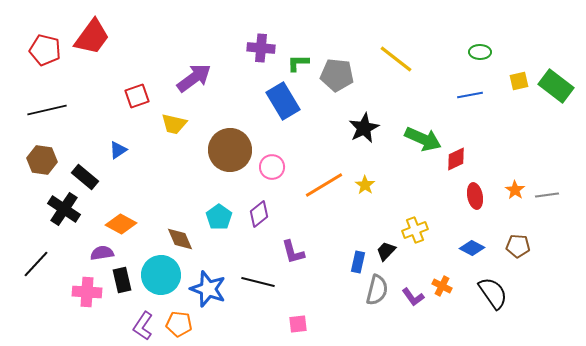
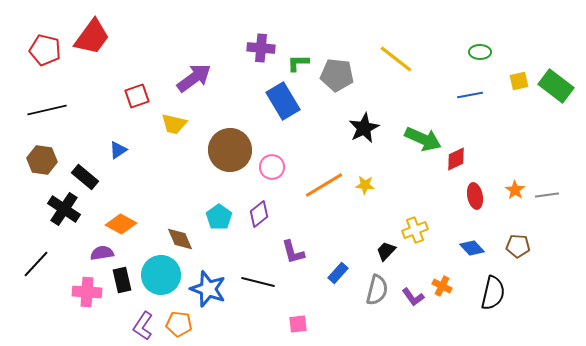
yellow star at (365, 185): rotated 30 degrees counterclockwise
blue diamond at (472, 248): rotated 20 degrees clockwise
blue rectangle at (358, 262): moved 20 px left, 11 px down; rotated 30 degrees clockwise
black semicircle at (493, 293): rotated 48 degrees clockwise
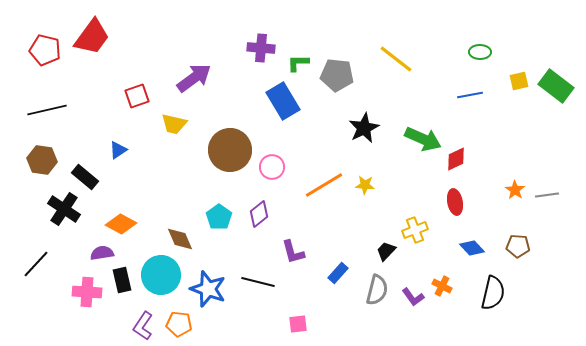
red ellipse at (475, 196): moved 20 px left, 6 px down
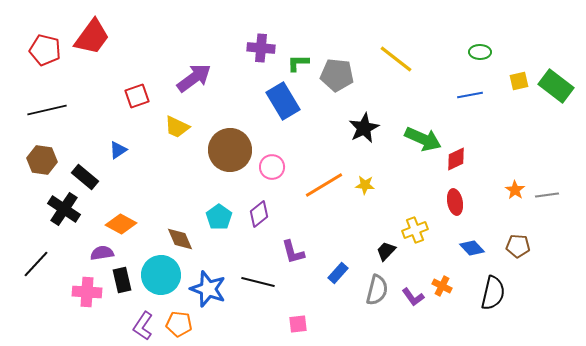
yellow trapezoid at (174, 124): moved 3 px right, 3 px down; rotated 12 degrees clockwise
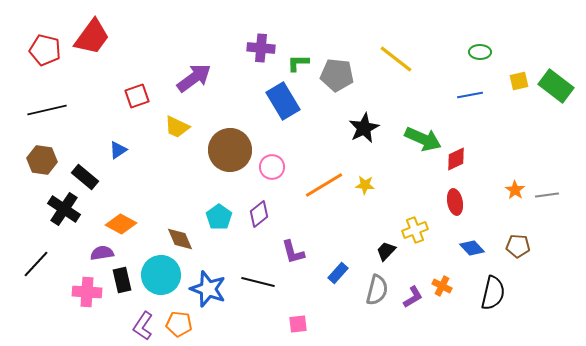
purple L-shape at (413, 297): rotated 85 degrees counterclockwise
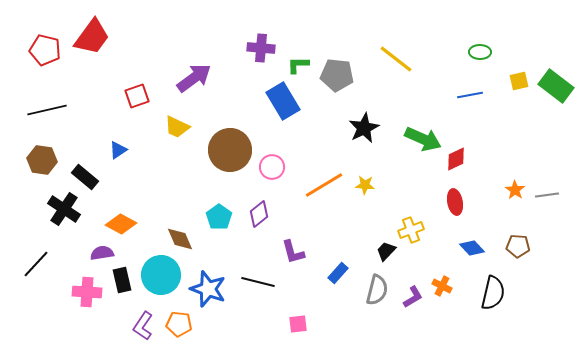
green L-shape at (298, 63): moved 2 px down
yellow cross at (415, 230): moved 4 px left
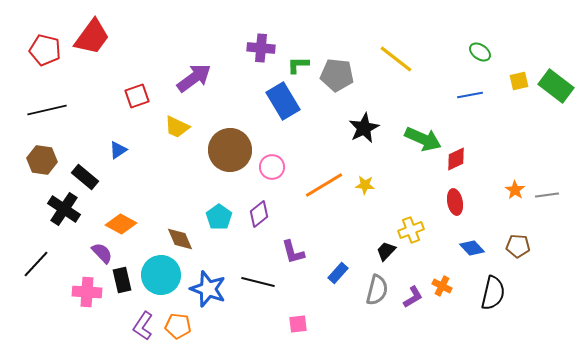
green ellipse at (480, 52): rotated 35 degrees clockwise
purple semicircle at (102, 253): rotated 55 degrees clockwise
orange pentagon at (179, 324): moved 1 px left, 2 px down
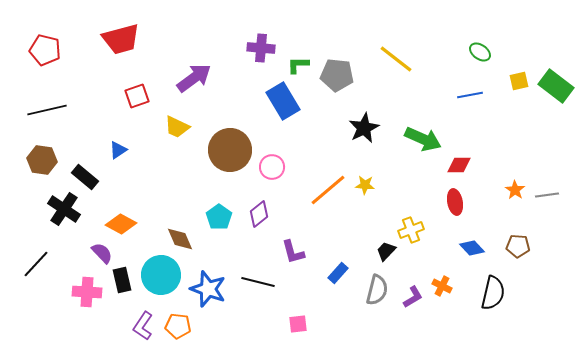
red trapezoid at (92, 37): moved 29 px right, 2 px down; rotated 39 degrees clockwise
red diamond at (456, 159): moved 3 px right, 6 px down; rotated 25 degrees clockwise
orange line at (324, 185): moved 4 px right, 5 px down; rotated 9 degrees counterclockwise
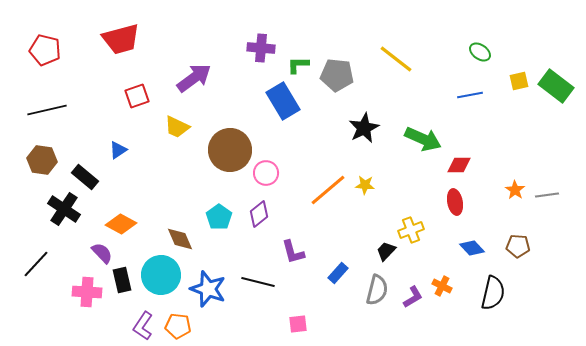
pink circle at (272, 167): moved 6 px left, 6 px down
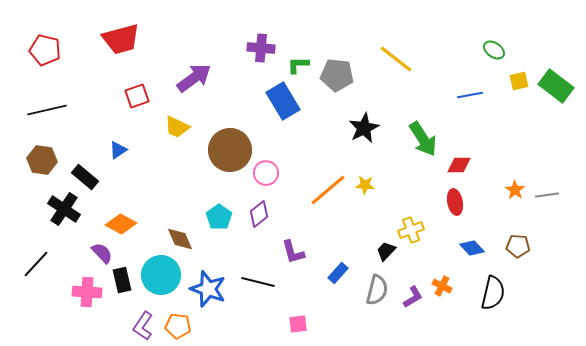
green ellipse at (480, 52): moved 14 px right, 2 px up
green arrow at (423, 139): rotated 33 degrees clockwise
